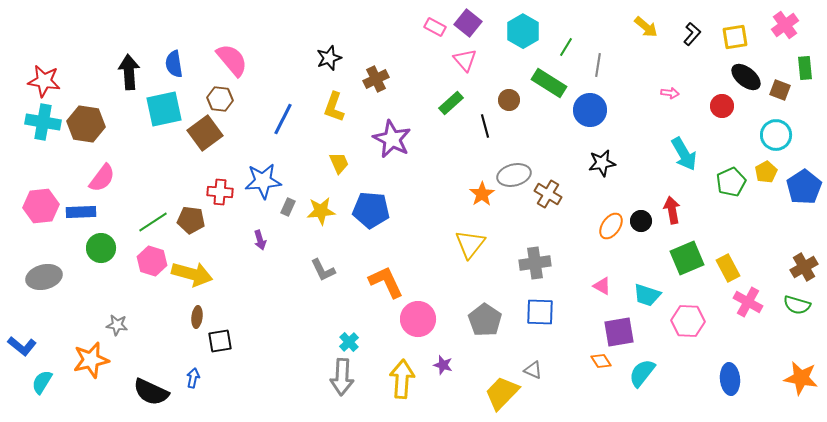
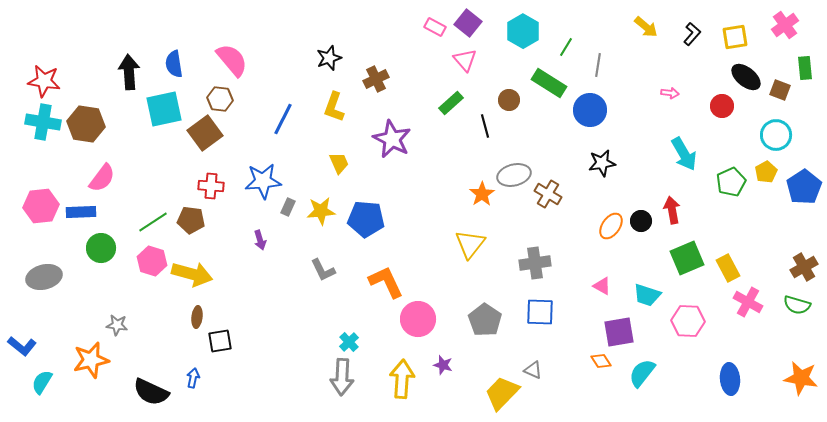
red cross at (220, 192): moved 9 px left, 6 px up
blue pentagon at (371, 210): moved 5 px left, 9 px down
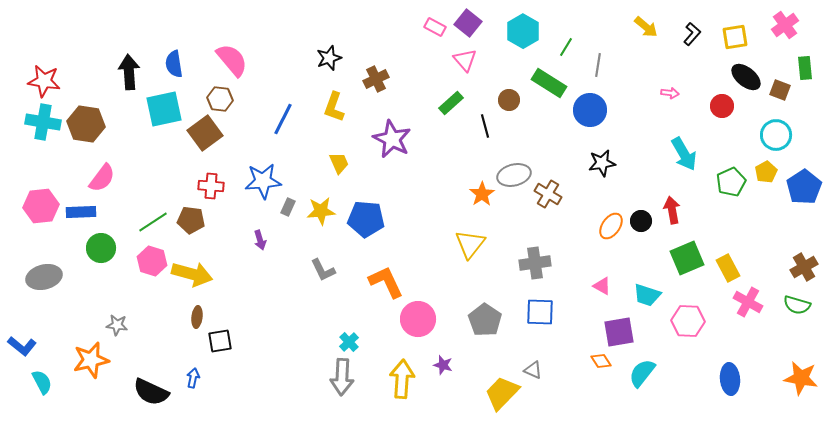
cyan semicircle at (42, 382): rotated 120 degrees clockwise
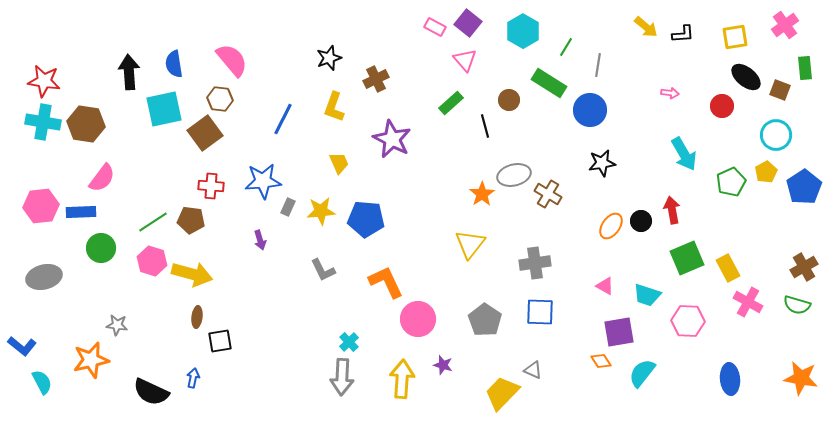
black L-shape at (692, 34): moved 9 px left; rotated 45 degrees clockwise
pink triangle at (602, 286): moved 3 px right
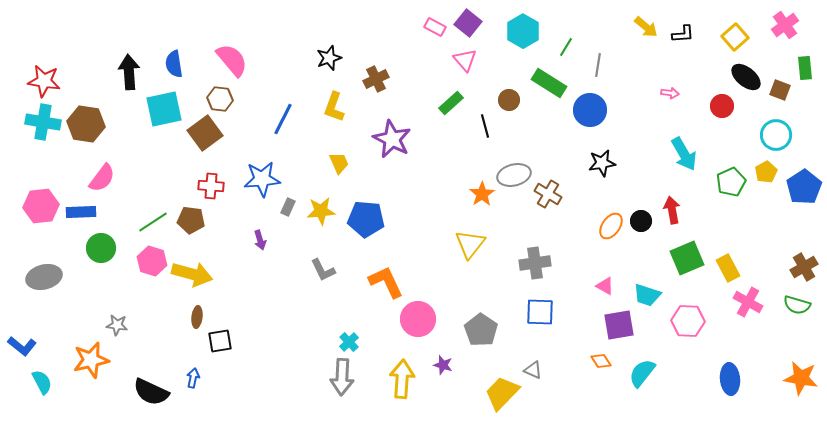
yellow square at (735, 37): rotated 32 degrees counterclockwise
blue star at (263, 181): moved 1 px left, 2 px up
gray pentagon at (485, 320): moved 4 px left, 10 px down
purple square at (619, 332): moved 7 px up
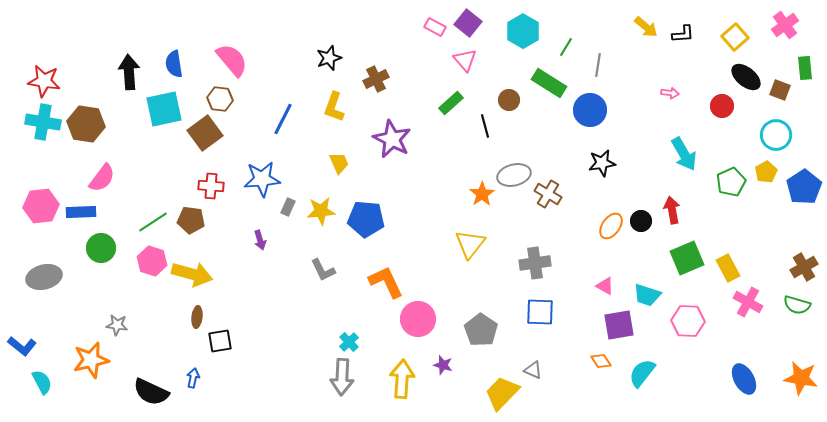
blue ellipse at (730, 379): moved 14 px right; rotated 24 degrees counterclockwise
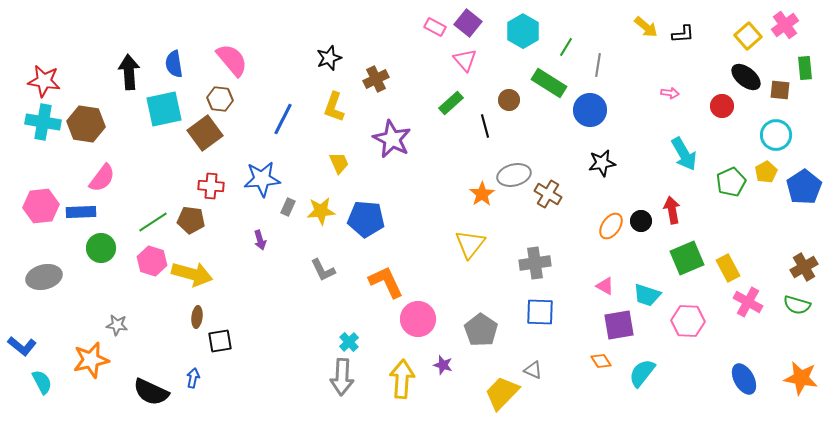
yellow square at (735, 37): moved 13 px right, 1 px up
brown square at (780, 90): rotated 15 degrees counterclockwise
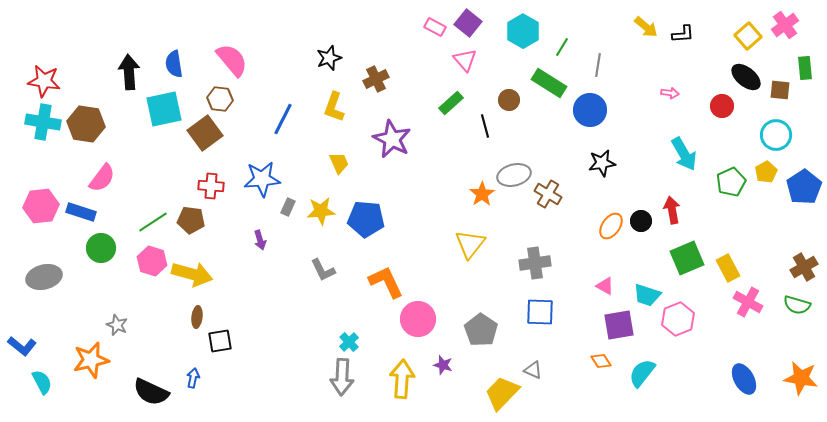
green line at (566, 47): moved 4 px left
blue rectangle at (81, 212): rotated 20 degrees clockwise
pink hexagon at (688, 321): moved 10 px left, 2 px up; rotated 24 degrees counterclockwise
gray star at (117, 325): rotated 15 degrees clockwise
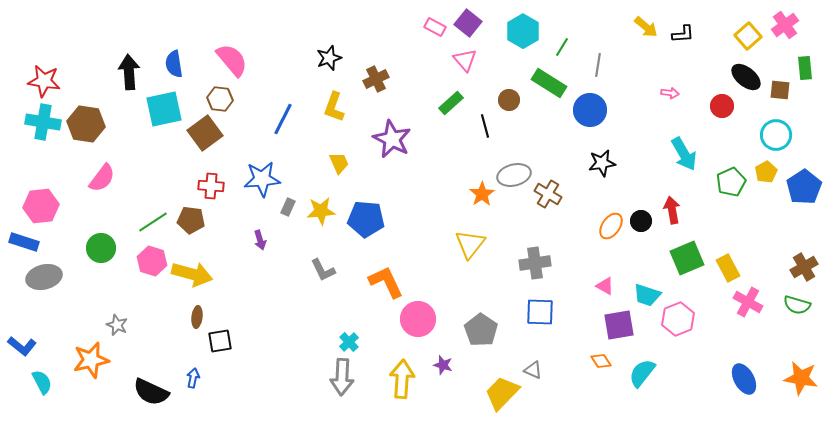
blue rectangle at (81, 212): moved 57 px left, 30 px down
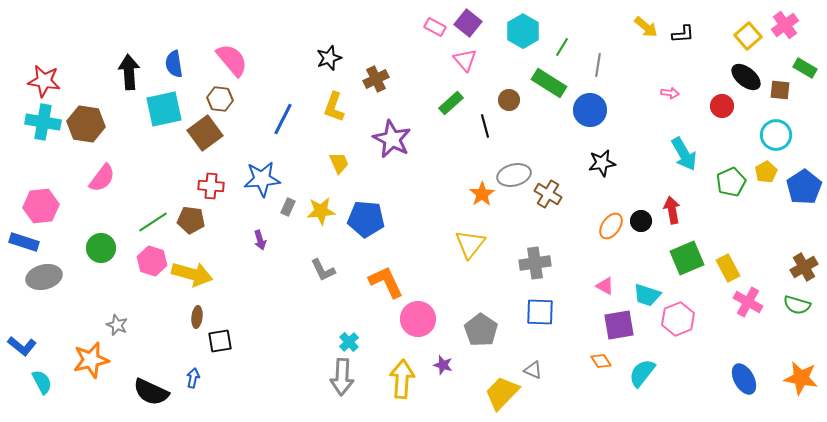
green rectangle at (805, 68): rotated 55 degrees counterclockwise
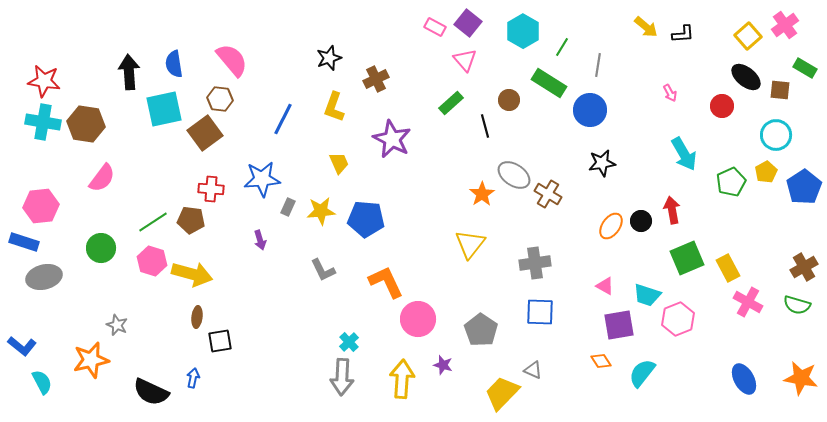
pink arrow at (670, 93): rotated 54 degrees clockwise
gray ellipse at (514, 175): rotated 48 degrees clockwise
red cross at (211, 186): moved 3 px down
